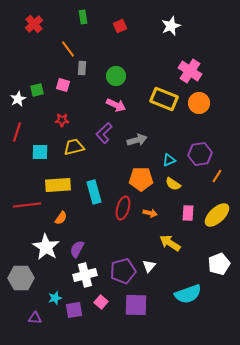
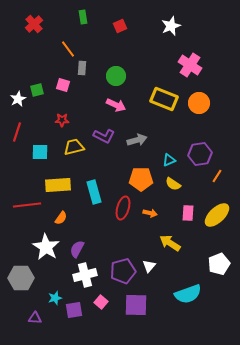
pink cross at (190, 71): moved 6 px up
purple L-shape at (104, 133): moved 3 px down; rotated 110 degrees counterclockwise
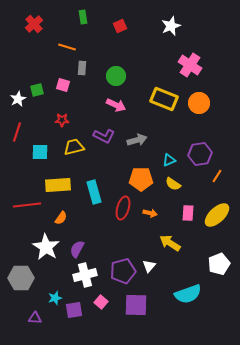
orange line at (68, 49): moved 1 px left, 2 px up; rotated 36 degrees counterclockwise
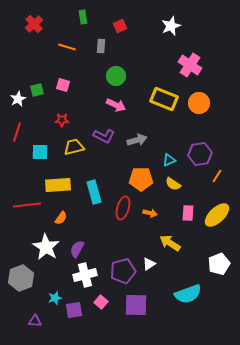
gray rectangle at (82, 68): moved 19 px right, 22 px up
white triangle at (149, 266): moved 2 px up; rotated 16 degrees clockwise
gray hexagon at (21, 278): rotated 20 degrees counterclockwise
purple triangle at (35, 318): moved 3 px down
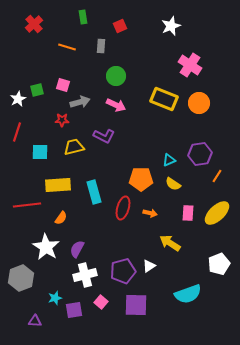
gray arrow at (137, 140): moved 57 px left, 38 px up
yellow ellipse at (217, 215): moved 2 px up
white triangle at (149, 264): moved 2 px down
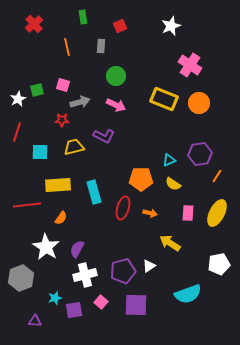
orange line at (67, 47): rotated 60 degrees clockwise
yellow ellipse at (217, 213): rotated 20 degrees counterclockwise
white pentagon at (219, 264): rotated 10 degrees clockwise
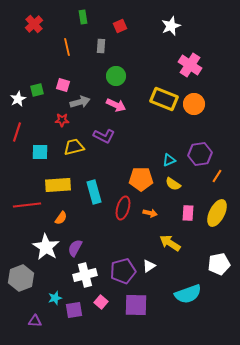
orange circle at (199, 103): moved 5 px left, 1 px down
purple semicircle at (77, 249): moved 2 px left, 1 px up
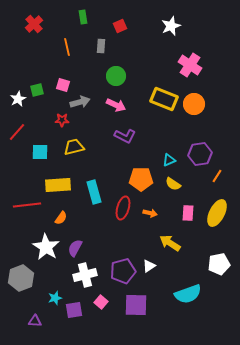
red line at (17, 132): rotated 24 degrees clockwise
purple L-shape at (104, 136): moved 21 px right
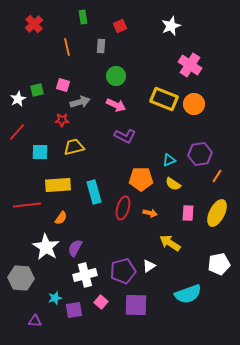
gray hexagon at (21, 278): rotated 25 degrees clockwise
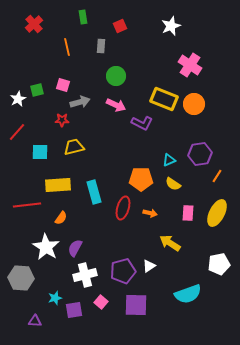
purple L-shape at (125, 136): moved 17 px right, 13 px up
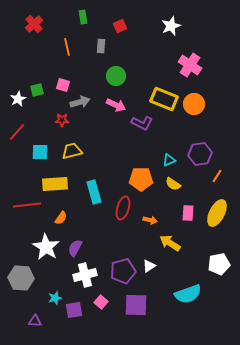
yellow trapezoid at (74, 147): moved 2 px left, 4 px down
yellow rectangle at (58, 185): moved 3 px left, 1 px up
orange arrow at (150, 213): moved 7 px down
